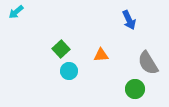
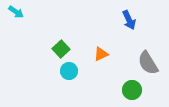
cyan arrow: rotated 105 degrees counterclockwise
orange triangle: moved 1 px up; rotated 21 degrees counterclockwise
green circle: moved 3 px left, 1 px down
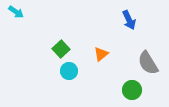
orange triangle: rotated 14 degrees counterclockwise
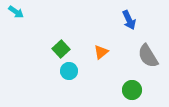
orange triangle: moved 2 px up
gray semicircle: moved 7 px up
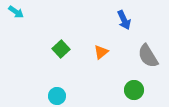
blue arrow: moved 5 px left
cyan circle: moved 12 px left, 25 px down
green circle: moved 2 px right
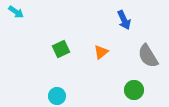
green square: rotated 18 degrees clockwise
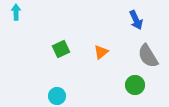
cyan arrow: rotated 126 degrees counterclockwise
blue arrow: moved 12 px right
green circle: moved 1 px right, 5 px up
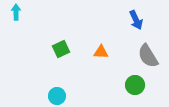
orange triangle: rotated 42 degrees clockwise
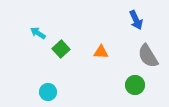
cyan arrow: moved 22 px right, 21 px down; rotated 56 degrees counterclockwise
green square: rotated 18 degrees counterclockwise
cyan circle: moved 9 px left, 4 px up
